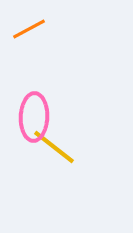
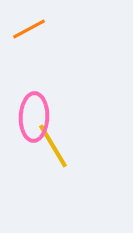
yellow line: moved 1 px left, 1 px up; rotated 21 degrees clockwise
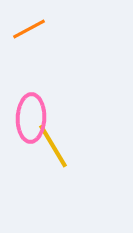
pink ellipse: moved 3 px left, 1 px down
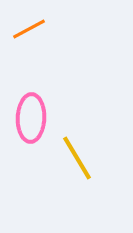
yellow line: moved 24 px right, 12 px down
